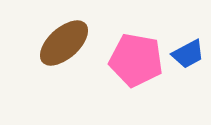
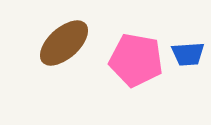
blue trapezoid: rotated 24 degrees clockwise
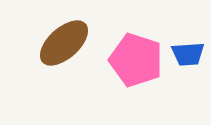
pink pentagon: rotated 8 degrees clockwise
